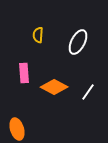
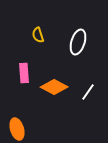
yellow semicircle: rotated 21 degrees counterclockwise
white ellipse: rotated 10 degrees counterclockwise
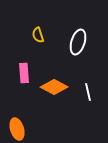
white line: rotated 48 degrees counterclockwise
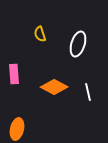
yellow semicircle: moved 2 px right, 1 px up
white ellipse: moved 2 px down
pink rectangle: moved 10 px left, 1 px down
orange ellipse: rotated 30 degrees clockwise
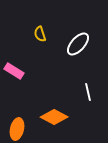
white ellipse: rotated 25 degrees clockwise
pink rectangle: moved 3 px up; rotated 54 degrees counterclockwise
orange diamond: moved 30 px down
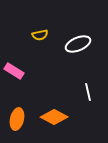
yellow semicircle: moved 1 px down; rotated 84 degrees counterclockwise
white ellipse: rotated 25 degrees clockwise
orange ellipse: moved 10 px up
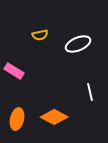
white line: moved 2 px right
